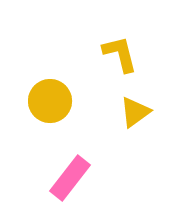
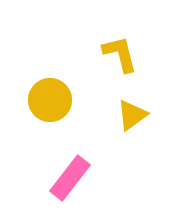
yellow circle: moved 1 px up
yellow triangle: moved 3 px left, 3 px down
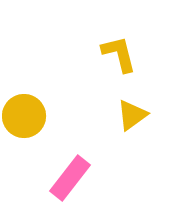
yellow L-shape: moved 1 px left
yellow circle: moved 26 px left, 16 px down
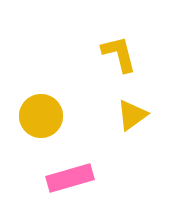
yellow circle: moved 17 px right
pink rectangle: rotated 36 degrees clockwise
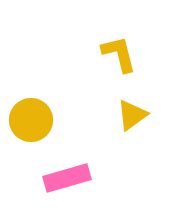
yellow circle: moved 10 px left, 4 px down
pink rectangle: moved 3 px left
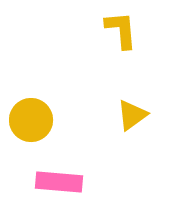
yellow L-shape: moved 2 px right, 24 px up; rotated 9 degrees clockwise
pink rectangle: moved 8 px left, 4 px down; rotated 21 degrees clockwise
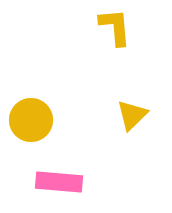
yellow L-shape: moved 6 px left, 3 px up
yellow triangle: rotated 8 degrees counterclockwise
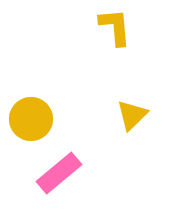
yellow circle: moved 1 px up
pink rectangle: moved 9 px up; rotated 45 degrees counterclockwise
